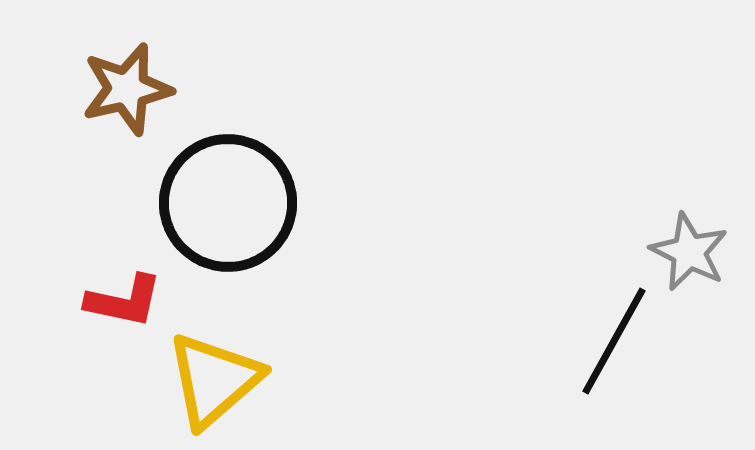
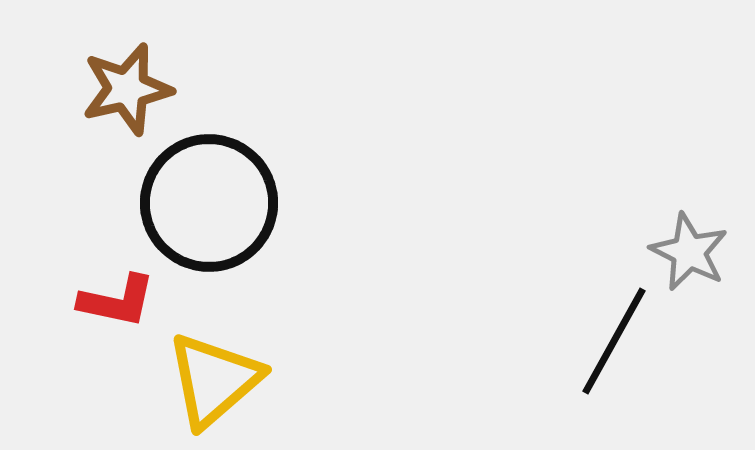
black circle: moved 19 px left
red L-shape: moved 7 px left
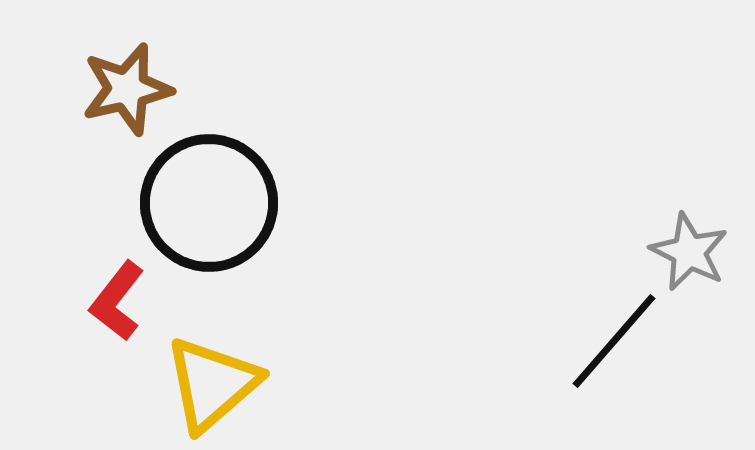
red L-shape: rotated 116 degrees clockwise
black line: rotated 12 degrees clockwise
yellow triangle: moved 2 px left, 4 px down
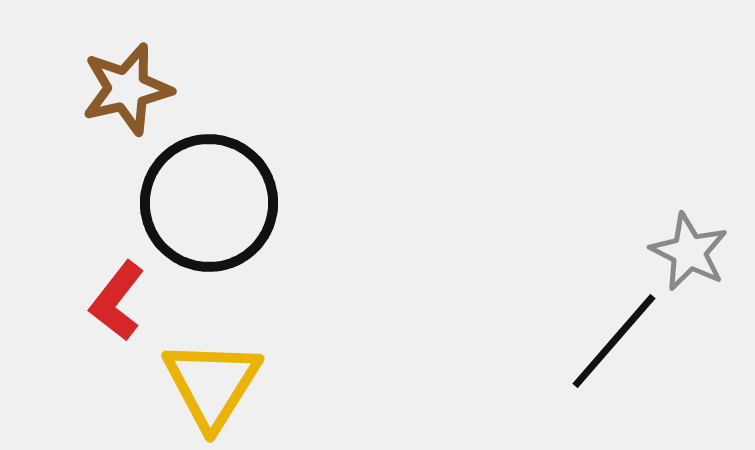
yellow triangle: rotated 17 degrees counterclockwise
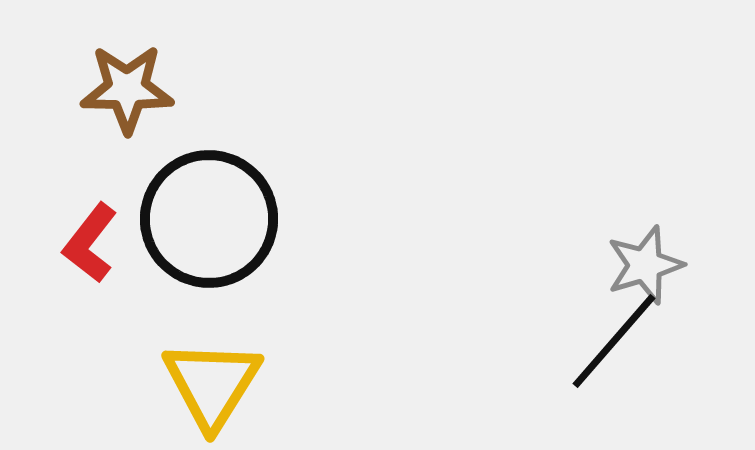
brown star: rotated 14 degrees clockwise
black circle: moved 16 px down
gray star: moved 44 px left, 13 px down; rotated 28 degrees clockwise
red L-shape: moved 27 px left, 58 px up
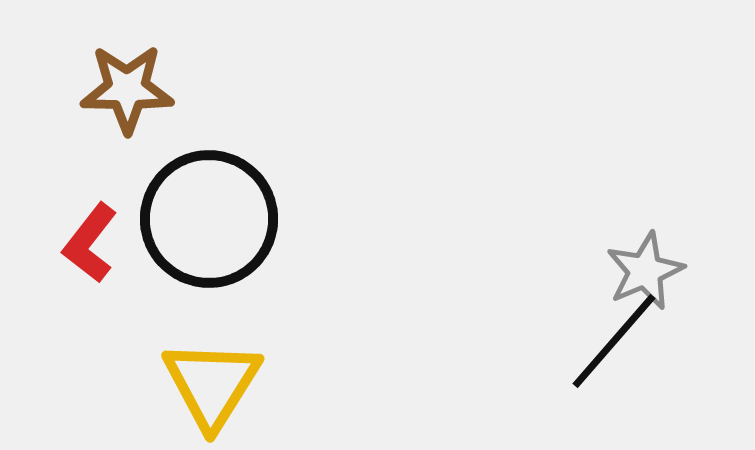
gray star: moved 6 px down; rotated 6 degrees counterclockwise
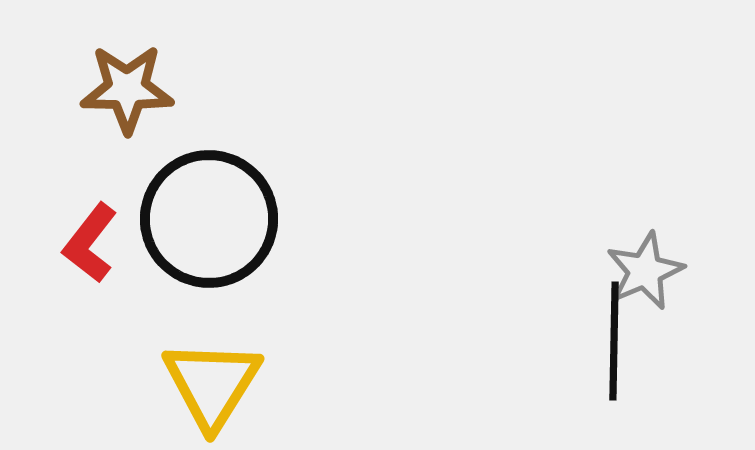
black line: rotated 40 degrees counterclockwise
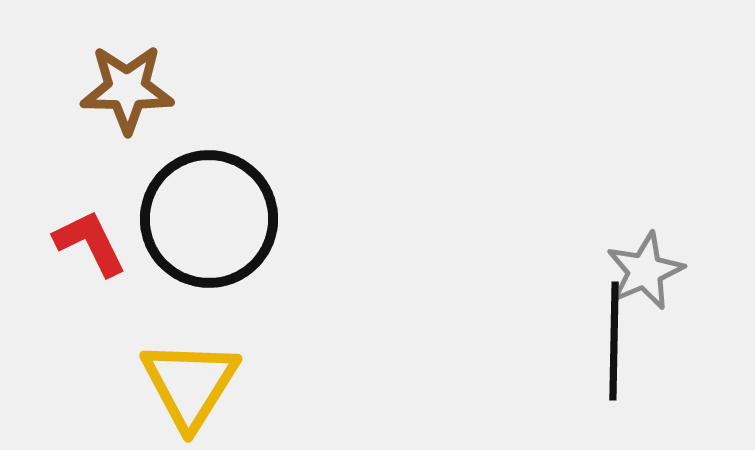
red L-shape: rotated 116 degrees clockwise
yellow triangle: moved 22 px left
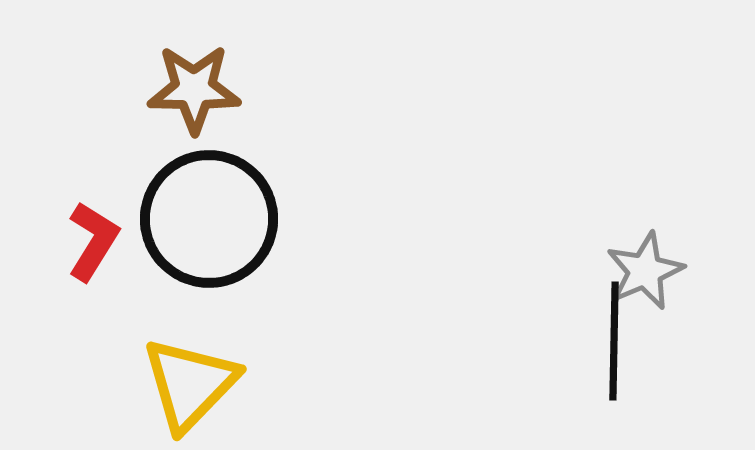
brown star: moved 67 px right
red L-shape: moved 3 px right, 2 px up; rotated 58 degrees clockwise
yellow triangle: rotated 12 degrees clockwise
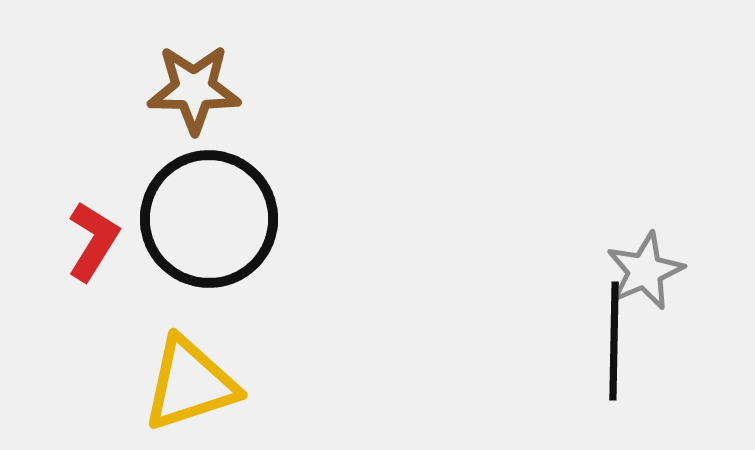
yellow triangle: rotated 28 degrees clockwise
